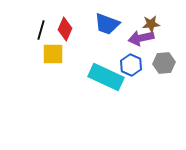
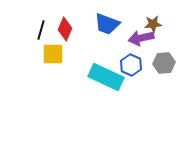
brown star: moved 2 px right
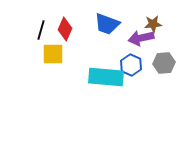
cyan rectangle: rotated 20 degrees counterclockwise
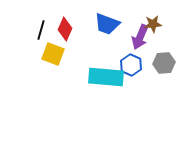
purple arrow: moved 1 px left, 1 px up; rotated 55 degrees counterclockwise
yellow square: rotated 20 degrees clockwise
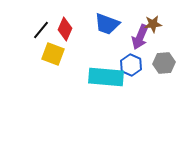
black line: rotated 24 degrees clockwise
